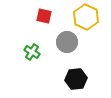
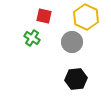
gray circle: moved 5 px right
green cross: moved 14 px up
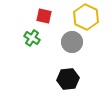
black hexagon: moved 8 px left
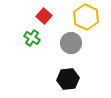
red square: rotated 28 degrees clockwise
gray circle: moved 1 px left, 1 px down
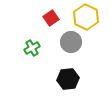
red square: moved 7 px right, 2 px down; rotated 14 degrees clockwise
green cross: moved 10 px down; rotated 28 degrees clockwise
gray circle: moved 1 px up
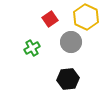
red square: moved 1 px left, 1 px down
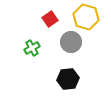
yellow hexagon: rotated 10 degrees counterclockwise
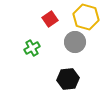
gray circle: moved 4 px right
